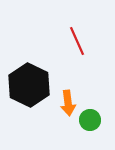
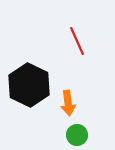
green circle: moved 13 px left, 15 px down
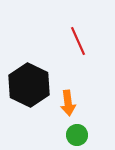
red line: moved 1 px right
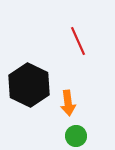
green circle: moved 1 px left, 1 px down
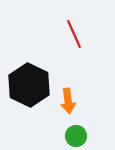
red line: moved 4 px left, 7 px up
orange arrow: moved 2 px up
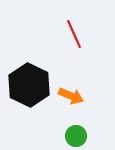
orange arrow: moved 3 px right, 5 px up; rotated 60 degrees counterclockwise
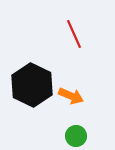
black hexagon: moved 3 px right
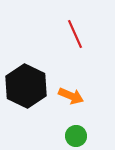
red line: moved 1 px right
black hexagon: moved 6 px left, 1 px down
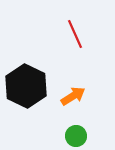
orange arrow: moved 2 px right; rotated 55 degrees counterclockwise
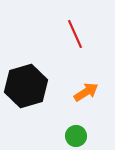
black hexagon: rotated 18 degrees clockwise
orange arrow: moved 13 px right, 4 px up
